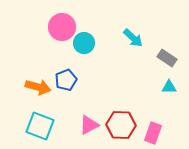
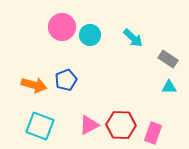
cyan circle: moved 6 px right, 8 px up
gray rectangle: moved 1 px right, 1 px down
orange arrow: moved 4 px left, 2 px up
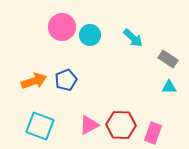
orange arrow: moved 4 px up; rotated 35 degrees counterclockwise
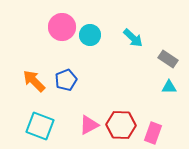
orange arrow: rotated 115 degrees counterclockwise
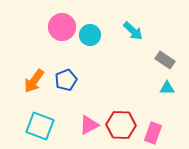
cyan arrow: moved 7 px up
gray rectangle: moved 3 px left, 1 px down
orange arrow: rotated 100 degrees counterclockwise
cyan triangle: moved 2 px left, 1 px down
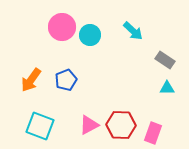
orange arrow: moved 3 px left, 1 px up
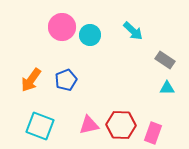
pink triangle: rotated 15 degrees clockwise
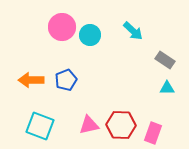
orange arrow: rotated 55 degrees clockwise
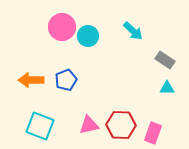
cyan circle: moved 2 px left, 1 px down
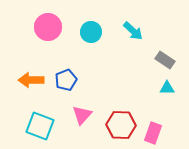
pink circle: moved 14 px left
cyan circle: moved 3 px right, 4 px up
pink triangle: moved 7 px left, 10 px up; rotated 35 degrees counterclockwise
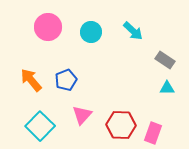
orange arrow: rotated 50 degrees clockwise
cyan square: rotated 24 degrees clockwise
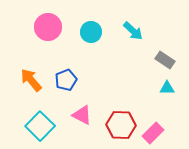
pink triangle: rotated 45 degrees counterclockwise
pink rectangle: rotated 25 degrees clockwise
